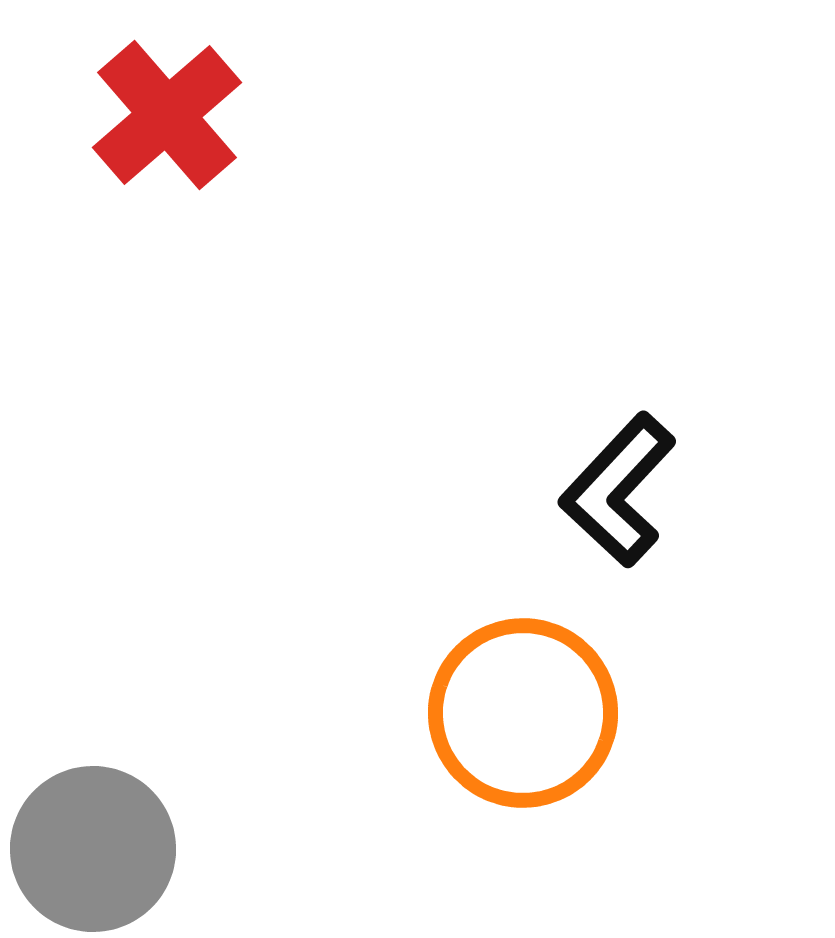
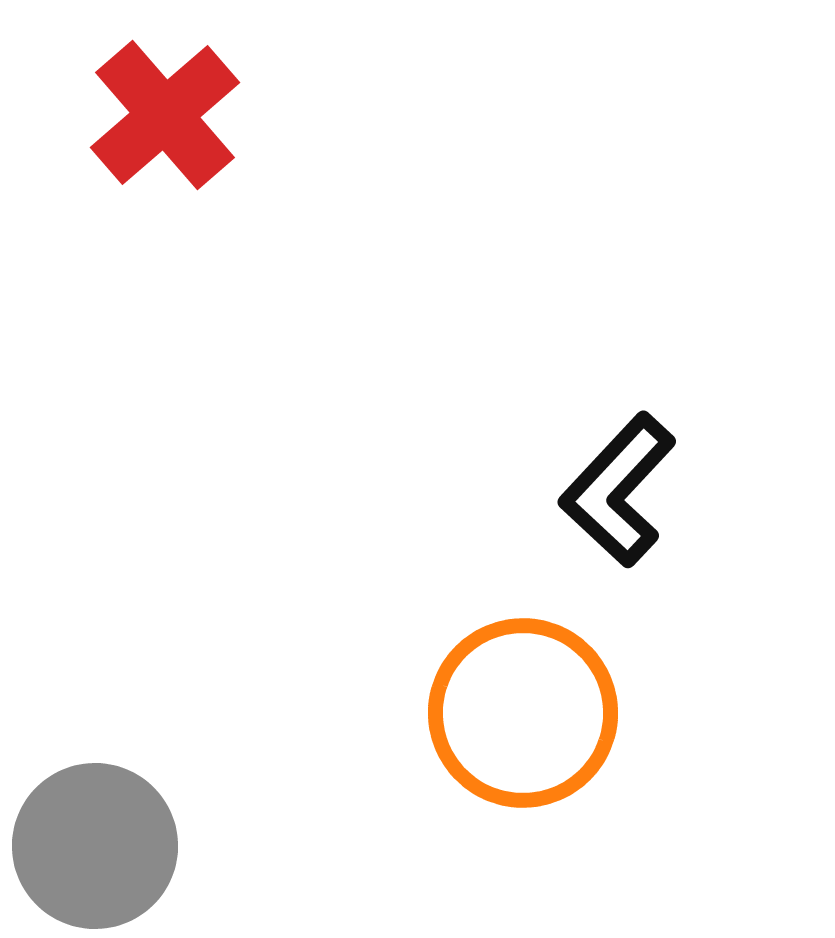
red cross: moved 2 px left
gray circle: moved 2 px right, 3 px up
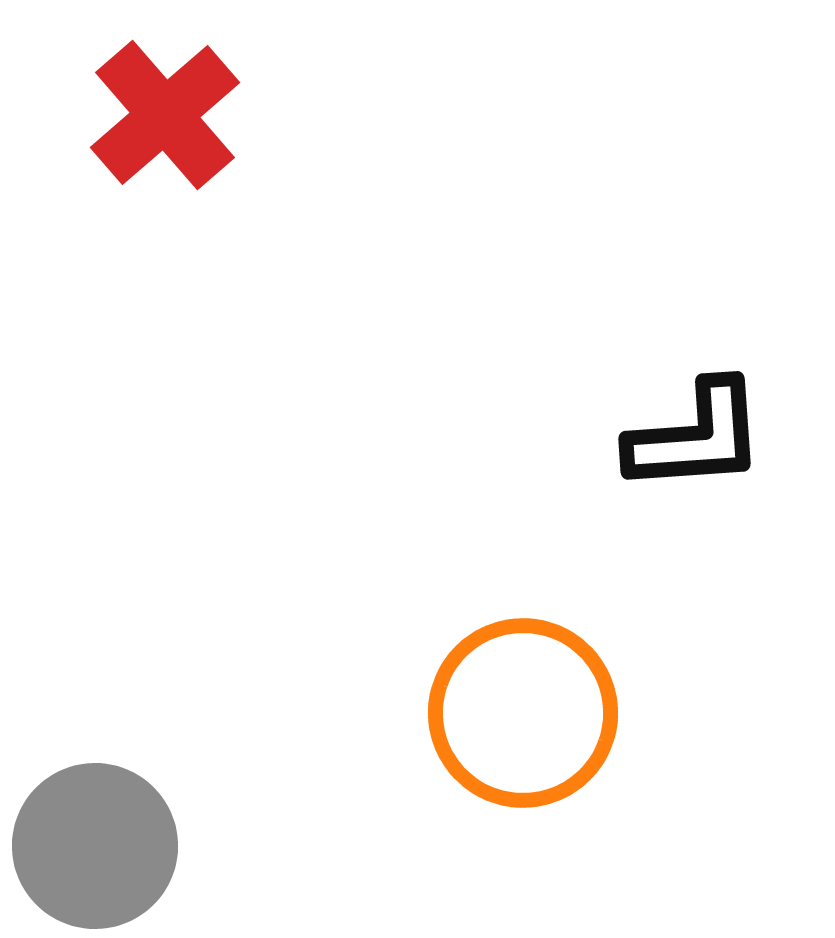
black L-shape: moved 78 px right, 53 px up; rotated 137 degrees counterclockwise
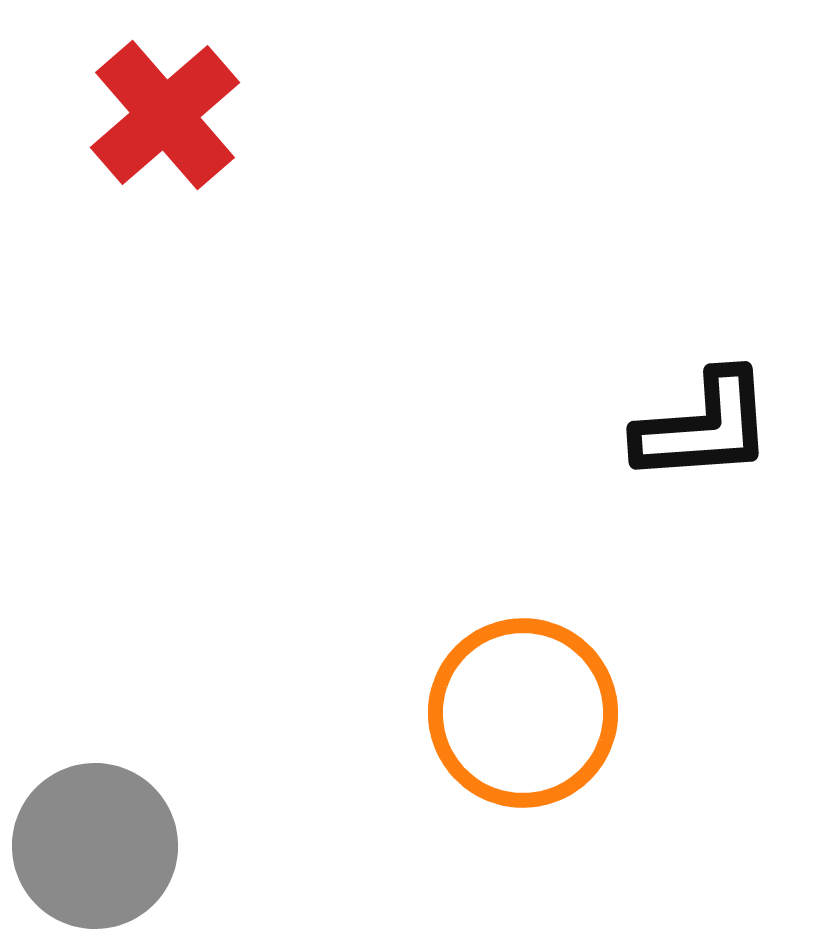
black L-shape: moved 8 px right, 10 px up
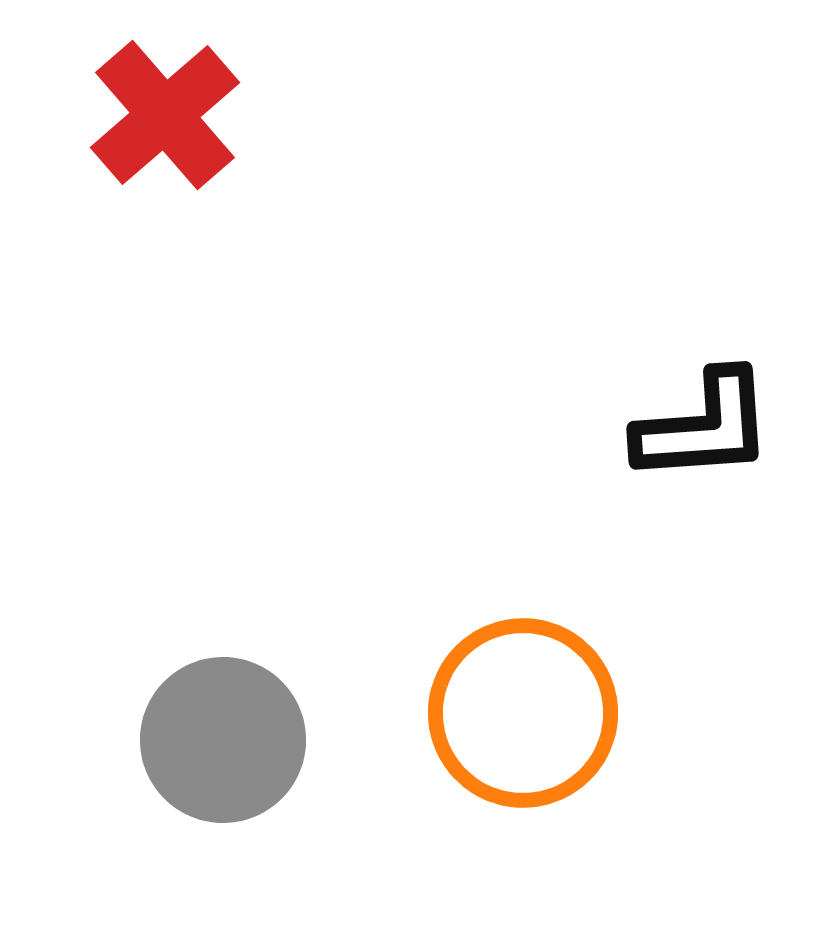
gray circle: moved 128 px right, 106 px up
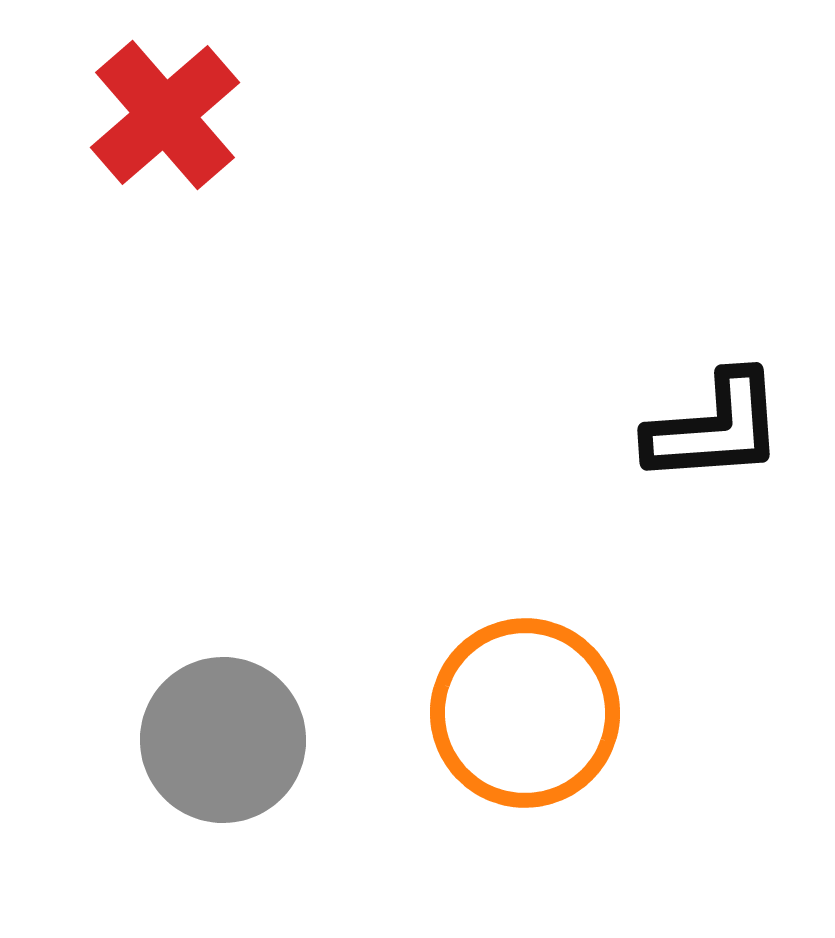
black L-shape: moved 11 px right, 1 px down
orange circle: moved 2 px right
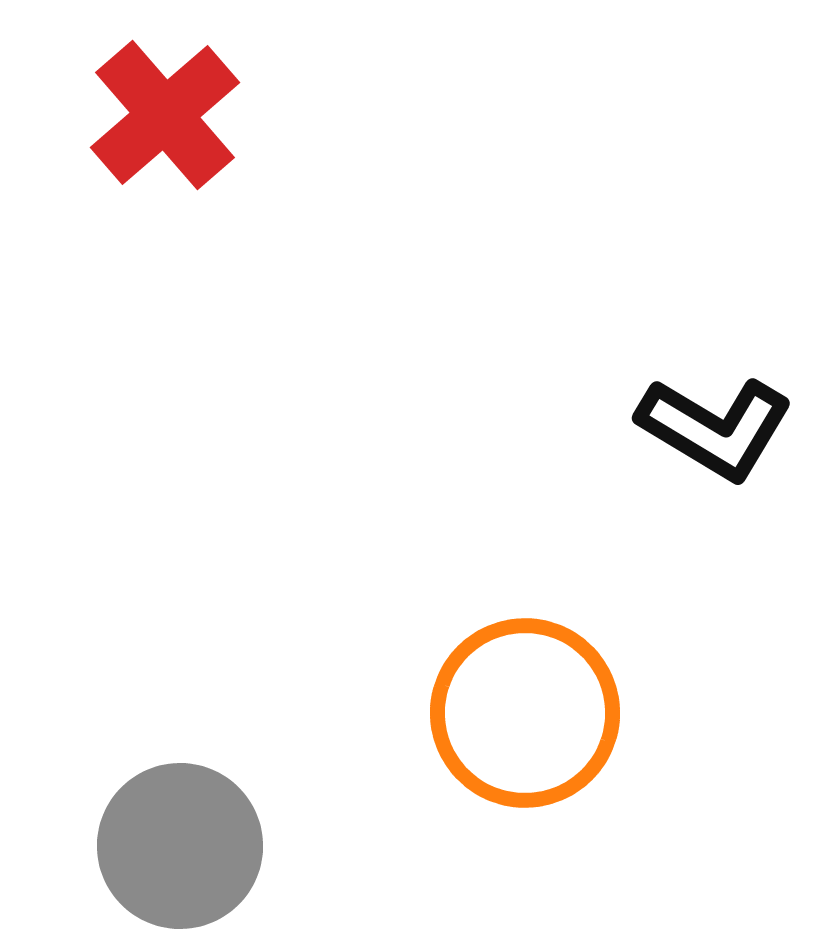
black L-shape: rotated 35 degrees clockwise
gray circle: moved 43 px left, 106 px down
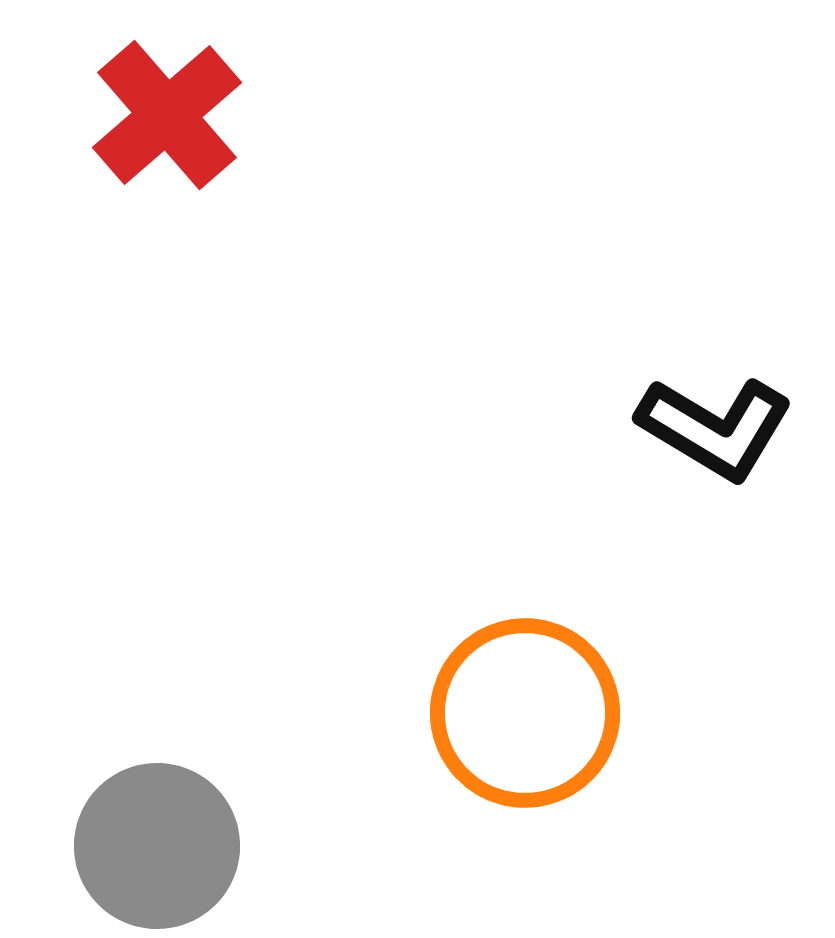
red cross: moved 2 px right
gray circle: moved 23 px left
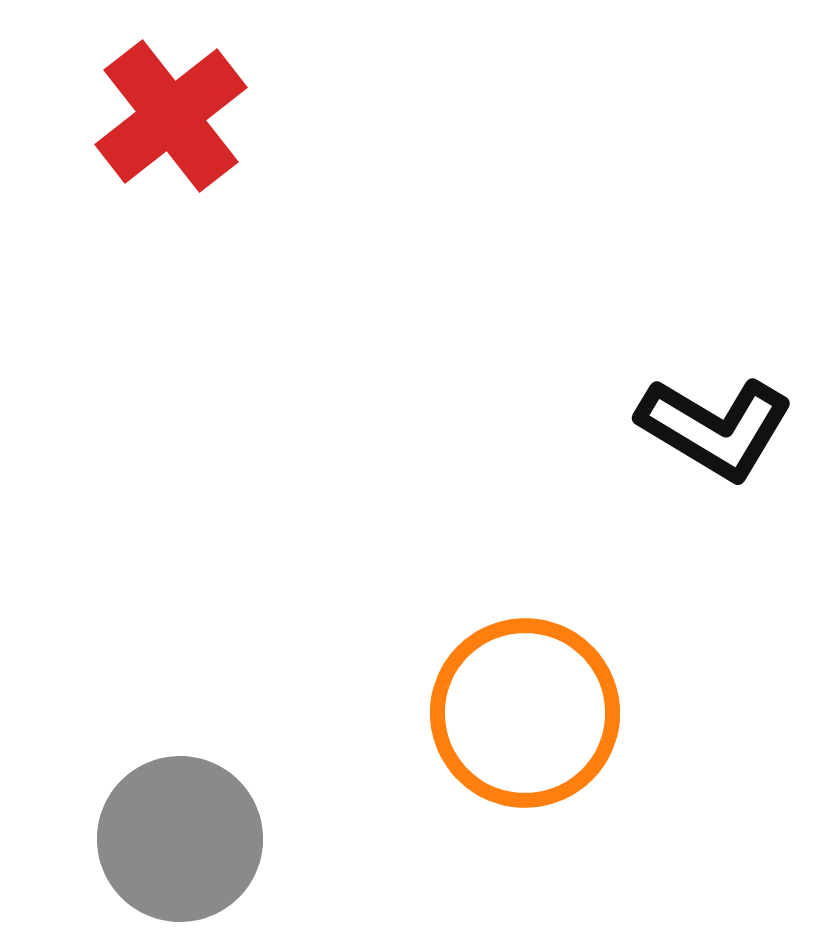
red cross: moved 4 px right, 1 px down; rotated 3 degrees clockwise
gray circle: moved 23 px right, 7 px up
